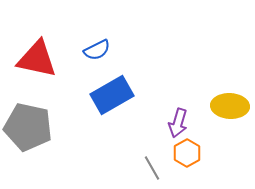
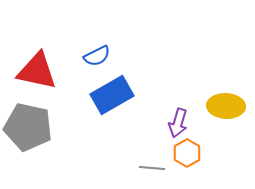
blue semicircle: moved 6 px down
red triangle: moved 12 px down
yellow ellipse: moved 4 px left
gray line: rotated 55 degrees counterclockwise
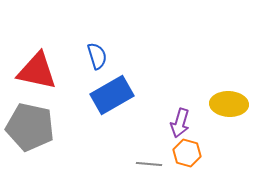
blue semicircle: rotated 80 degrees counterclockwise
yellow ellipse: moved 3 px right, 2 px up
purple arrow: moved 2 px right
gray pentagon: moved 2 px right
orange hexagon: rotated 16 degrees counterclockwise
gray line: moved 3 px left, 4 px up
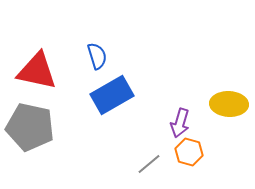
orange hexagon: moved 2 px right, 1 px up
gray line: rotated 45 degrees counterclockwise
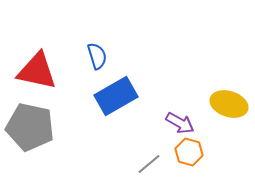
blue rectangle: moved 4 px right, 1 px down
yellow ellipse: rotated 15 degrees clockwise
purple arrow: rotated 76 degrees counterclockwise
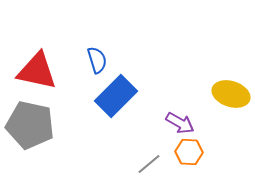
blue semicircle: moved 4 px down
blue rectangle: rotated 15 degrees counterclockwise
yellow ellipse: moved 2 px right, 10 px up
gray pentagon: moved 2 px up
orange hexagon: rotated 12 degrees counterclockwise
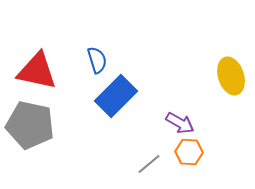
yellow ellipse: moved 18 px up; rotated 54 degrees clockwise
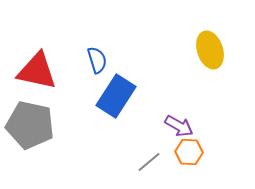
yellow ellipse: moved 21 px left, 26 px up
blue rectangle: rotated 12 degrees counterclockwise
purple arrow: moved 1 px left, 3 px down
gray line: moved 2 px up
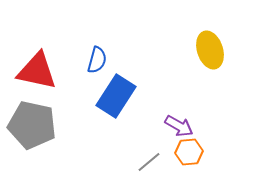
blue semicircle: rotated 32 degrees clockwise
gray pentagon: moved 2 px right
orange hexagon: rotated 8 degrees counterclockwise
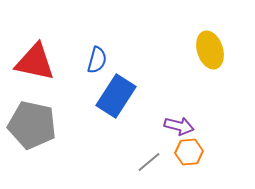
red triangle: moved 2 px left, 9 px up
purple arrow: rotated 16 degrees counterclockwise
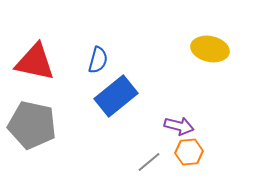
yellow ellipse: moved 1 px up; rotated 60 degrees counterclockwise
blue semicircle: moved 1 px right
blue rectangle: rotated 18 degrees clockwise
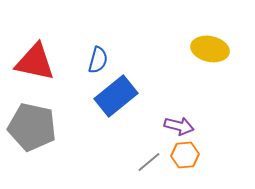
gray pentagon: moved 2 px down
orange hexagon: moved 4 px left, 3 px down
